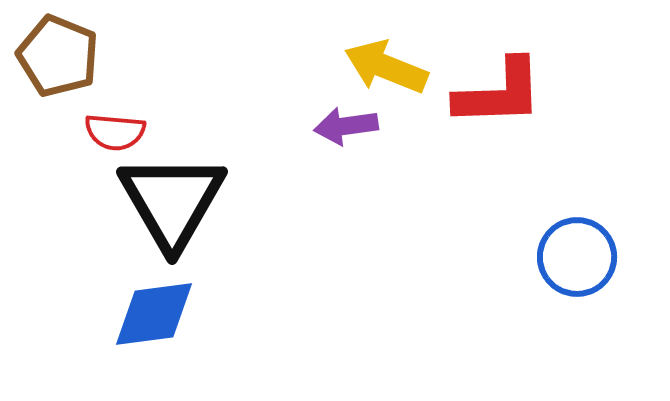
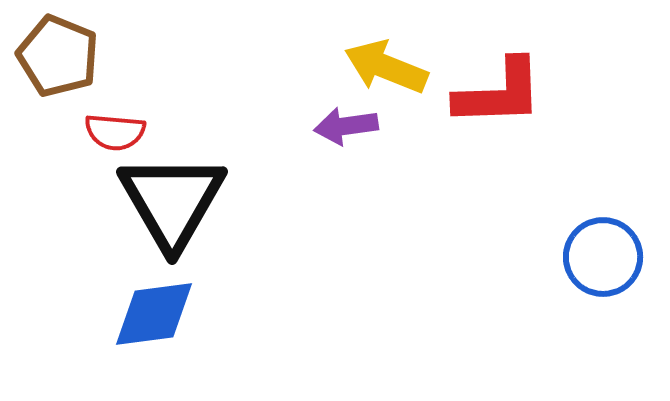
blue circle: moved 26 px right
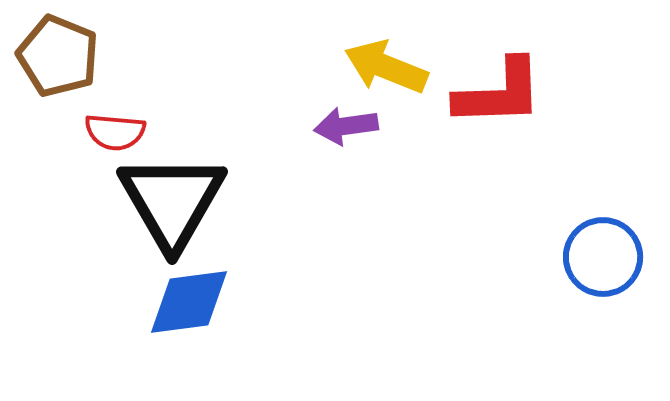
blue diamond: moved 35 px right, 12 px up
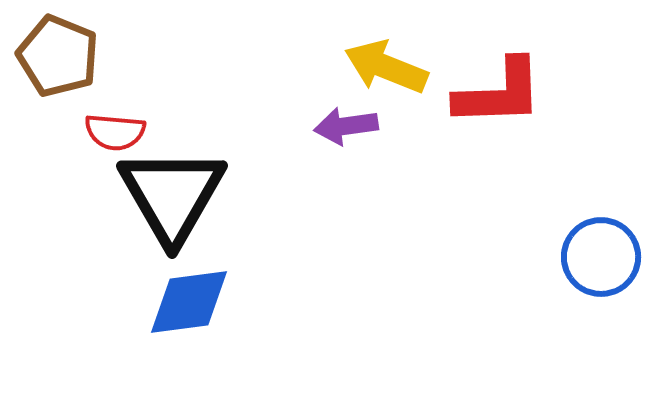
black triangle: moved 6 px up
blue circle: moved 2 px left
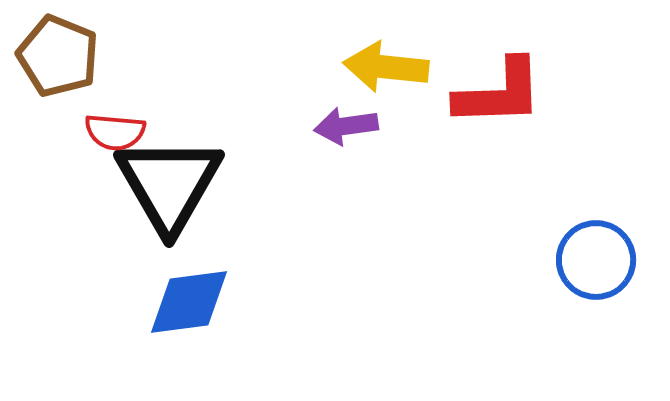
yellow arrow: rotated 16 degrees counterclockwise
black triangle: moved 3 px left, 11 px up
blue circle: moved 5 px left, 3 px down
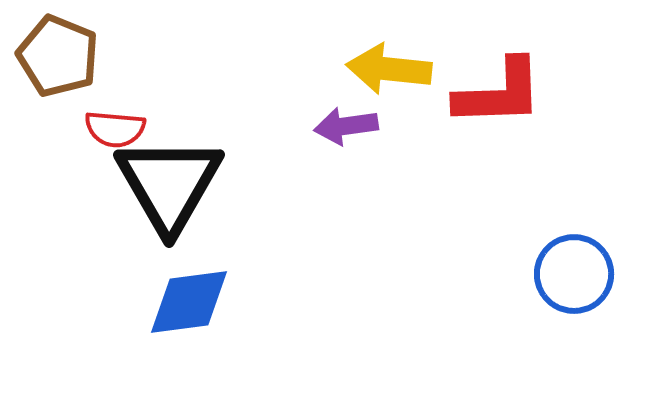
yellow arrow: moved 3 px right, 2 px down
red semicircle: moved 3 px up
blue circle: moved 22 px left, 14 px down
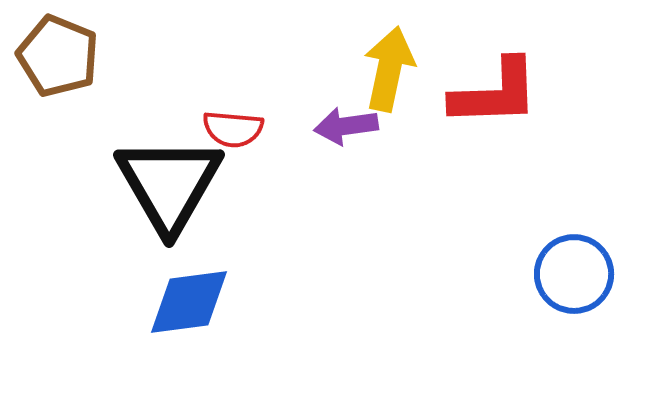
yellow arrow: rotated 96 degrees clockwise
red L-shape: moved 4 px left
red semicircle: moved 118 px right
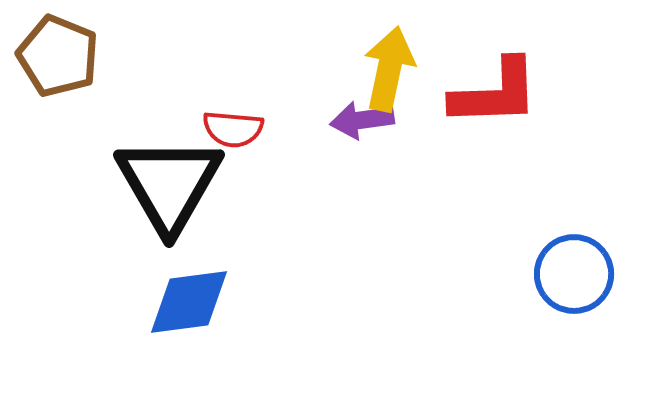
purple arrow: moved 16 px right, 6 px up
